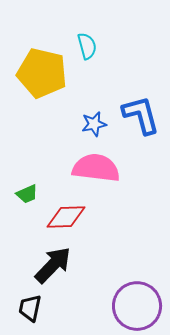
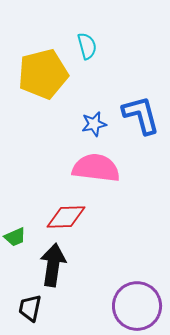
yellow pentagon: moved 1 px right, 1 px down; rotated 27 degrees counterclockwise
green trapezoid: moved 12 px left, 43 px down
black arrow: rotated 36 degrees counterclockwise
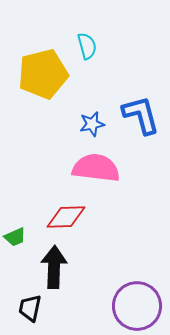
blue star: moved 2 px left
black arrow: moved 1 px right, 2 px down; rotated 6 degrees counterclockwise
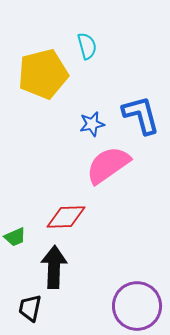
pink semicircle: moved 12 px right, 3 px up; rotated 42 degrees counterclockwise
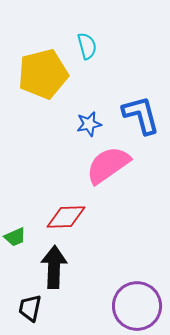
blue star: moved 3 px left
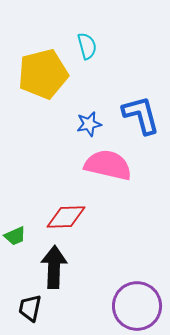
pink semicircle: rotated 48 degrees clockwise
green trapezoid: moved 1 px up
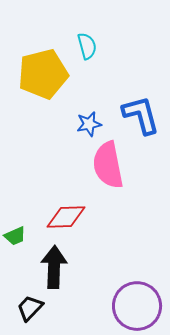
pink semicircle: rotated 114 degrees counterclockwise
black trapezoid: rotated 32 degrees clockwise
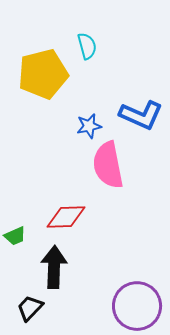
blue L-shape: rotated 129 degrees clockwise
blue star: moved 2 px down
